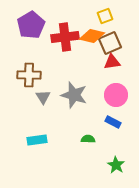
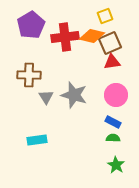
gray triangle: moved 3 px right
green semicircle: moved 25 px right, 1 px up
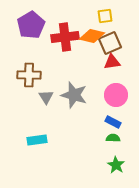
yellow square: rotated 14 degrees clockwise
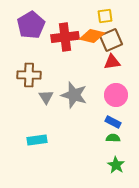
brown square: moved 1 px right, 3 px up
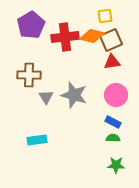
green star: rotated 30 degrees counterclockwise
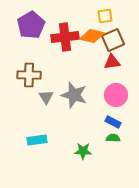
brown square: moved 2 px right
green star: moved 33 px left, 14 px up
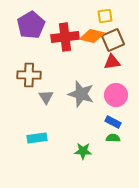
gray star: moved 7 px right, 1 px up
cyan rectangle: moved 2 px up
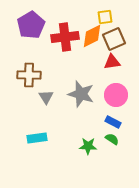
yellow square: moved 1 px down
orange diamond: rotated 40 degrees counterclockwise
brown square: moved 1 px right, 1 px up
green semicircle: moved 1 px left, 1 px down; rotated 32 degrees clockwise
green star: moved 5 px right, 5 px up
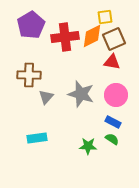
red triangle: rotated 18 degrees clockwise
gray triangle: rotated 14 degrees clockwise
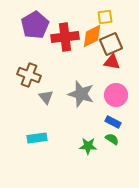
purple pentagon: moved 4 px right
brown square: moved 3 px left, 5 px down
brown cross: rotated 20 degrees clockwise
gray triangle: rotated 21 degrees counterclockwise
